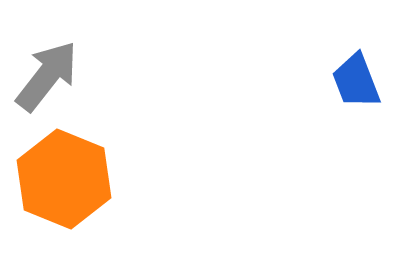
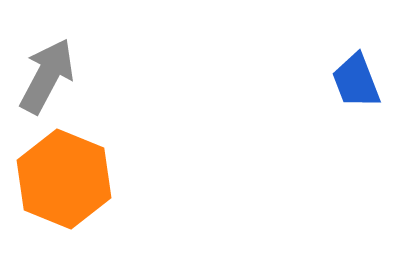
gray arrow: rotated 10 degrees counterclockwise
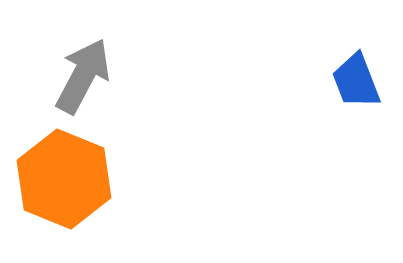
gray arrow: moved 36 px right
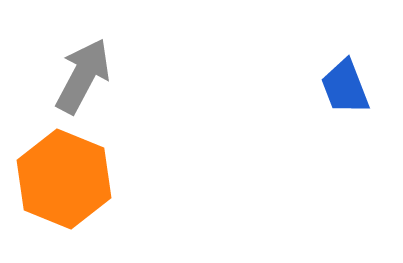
blue trapezoid: moved 11 px left, 6 px down
